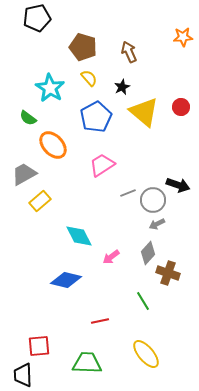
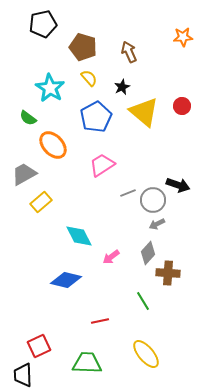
black pentagon: moved 6 px right, 6 px down
red circle: moved 1 px right, 1 px up
yellow rectangle: moved 1 px right, 1 px down
brown cross: rotated 15 degrees counterclockwise
red square: rotated 20 degrees counterclockwise
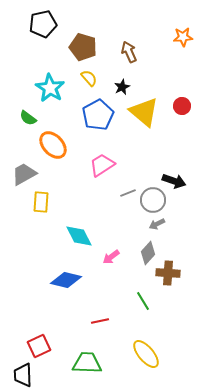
blue pentagon: moved 2 px right, 2 px up
black arrow: moved 4 px left, 4 px up
yellow rectangle: rotated 45 degrees counterclockwise
